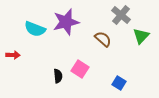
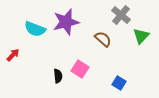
red arrow: rotated 48 degrees counterclockwise
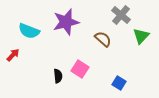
cyan semicircle: moved 6 px left, 2 px down
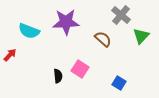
purple star: rotated 12 degrees clockwise
red arrow: moved 3 px left
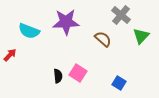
pink square: moved 2 px left, 4 px down
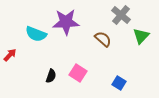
cyan semicircle: moved 7 px right, 3 px down
black semicircle: moved 7 px left; rotated 24 degrees clockwise
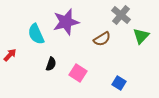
purple star: rotated 12 degrees counterclockwise
cyan semicircle: rotated 45 degrees clockwise
brown semicircle: moved 1 px left; rotated 108 degrees clockwise
black semicircle: moved 12 px up
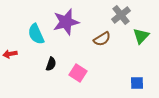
gray cross: rotated 12 degrees clockwise
red arrow: moved 1 px up; rotated 144 degrees counterclockwise
blue square: moved 18 px right; rotated 32 degrees counterclockwise
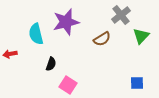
cyan semicircle: rotated 10 degrees clockwise
pink square: moved 10 px left, 12 px down
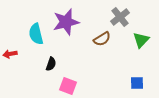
gray cross: moved 1 px left, 2 px down
green triangle: moved 4 px down
pink square: moved 1 px down; rotated 12 degrees counterclockwise
